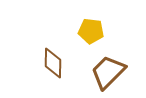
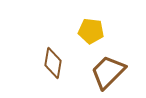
brown diamond: rotated 8 degrees clockwise
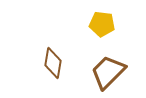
yellow pentagon: moved 11 px right, 7 px up
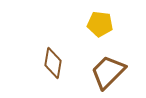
yellow pentagon: moved 2 px left
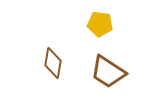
brown trapezoid: rotated 102 degrees counterclockwise
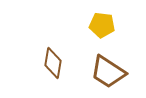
yellow pentagon: moved 2 px right, 1 px down
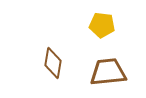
brown trapezoid: rotated 141 degrees clockwise
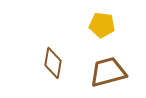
brown trapezoid: rotated 9 degrees counterclockwise
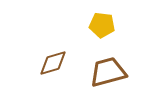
brown diamond: rotated 64 degrees clockwise
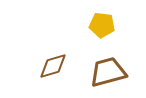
brown diamond: moved 3 px down
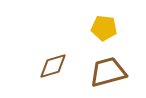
yellow pentagon: moved 2 px right, 3 px down
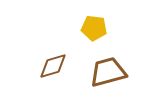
yellow pentagon: moved 10 px left
